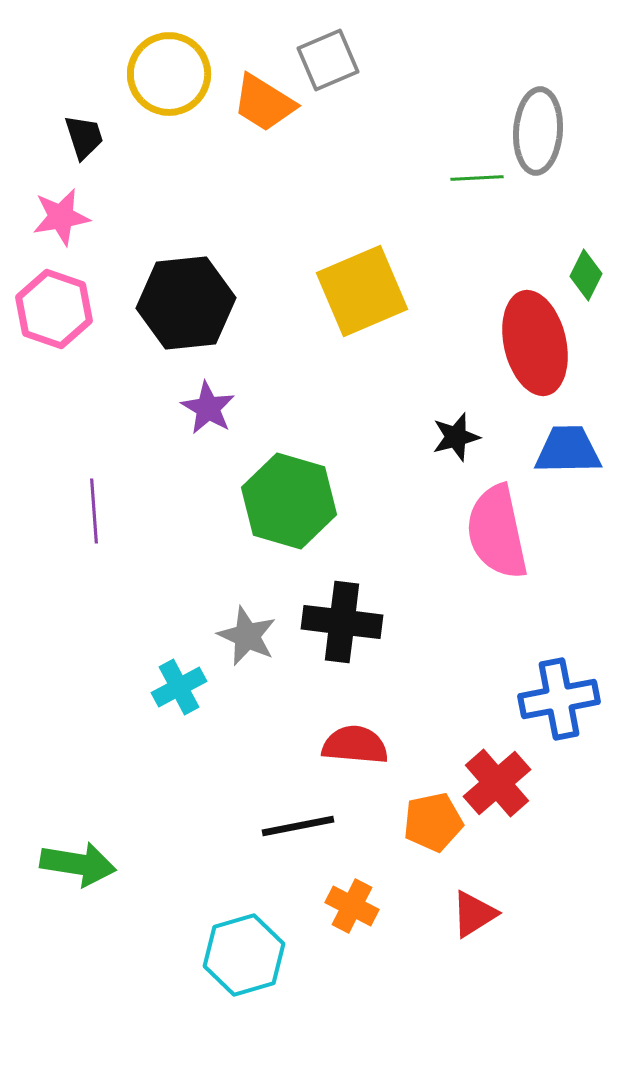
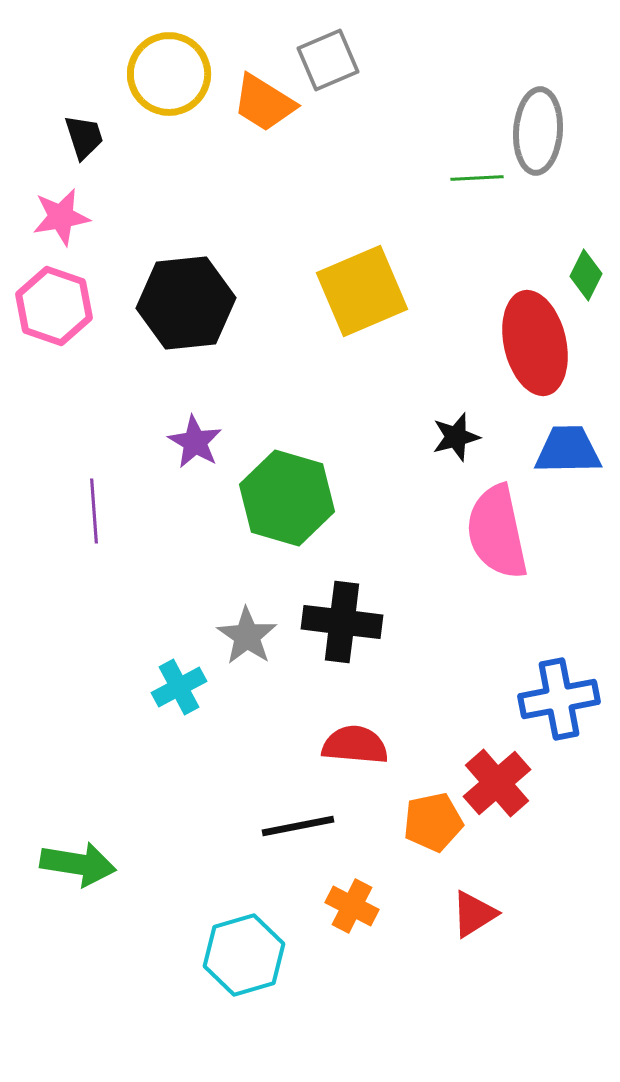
pink hexagon: moved 3 px up
purple star: moved 13 px left, 34 px down
green hexagon: moved 2 px left, 3 px up
gray star: rotated 10 degrees clockwise
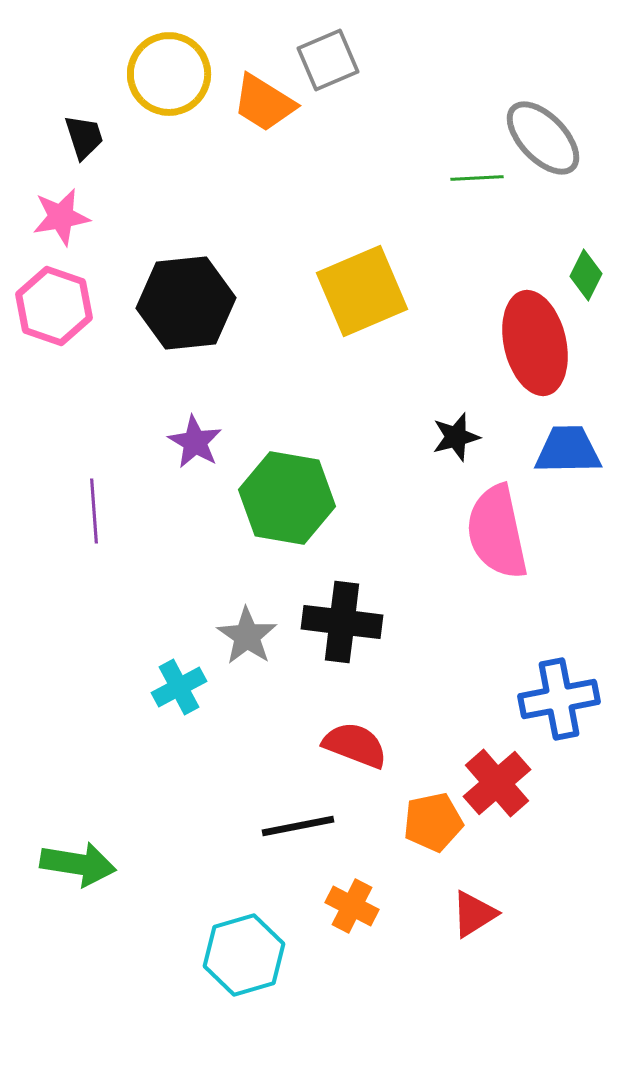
gray ellipse: moved 5 px right, 7 px down; rotated 48 degrees counterclockwise
green hexagon: rotated 6 degrees counterclockwise
red semicircle: rotated 16 degrees clockwise
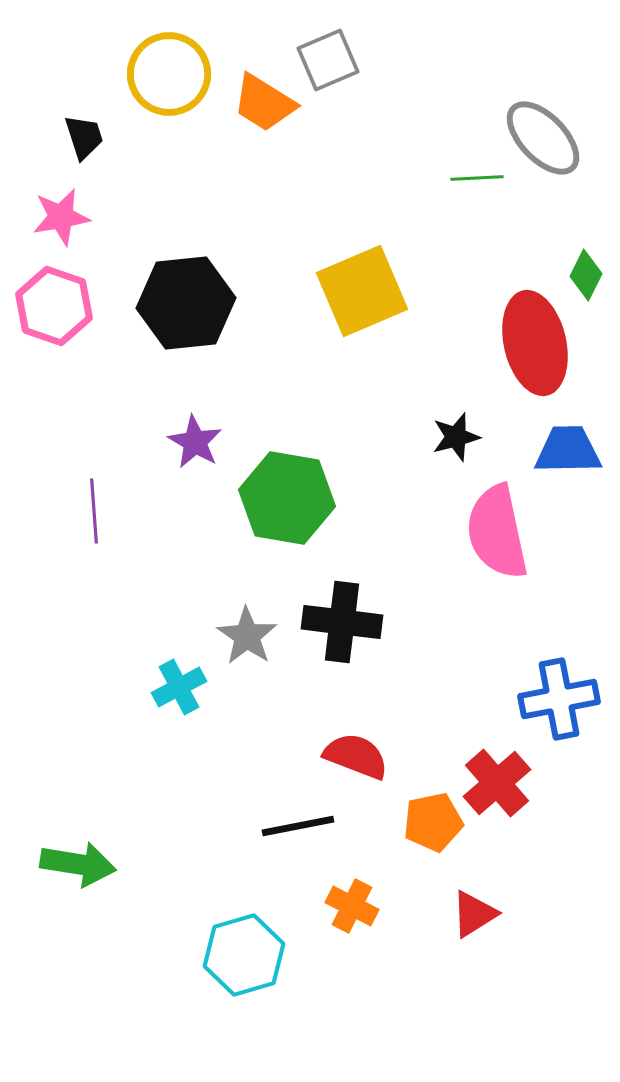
red semicircle: moved 1 px right, 11 px down
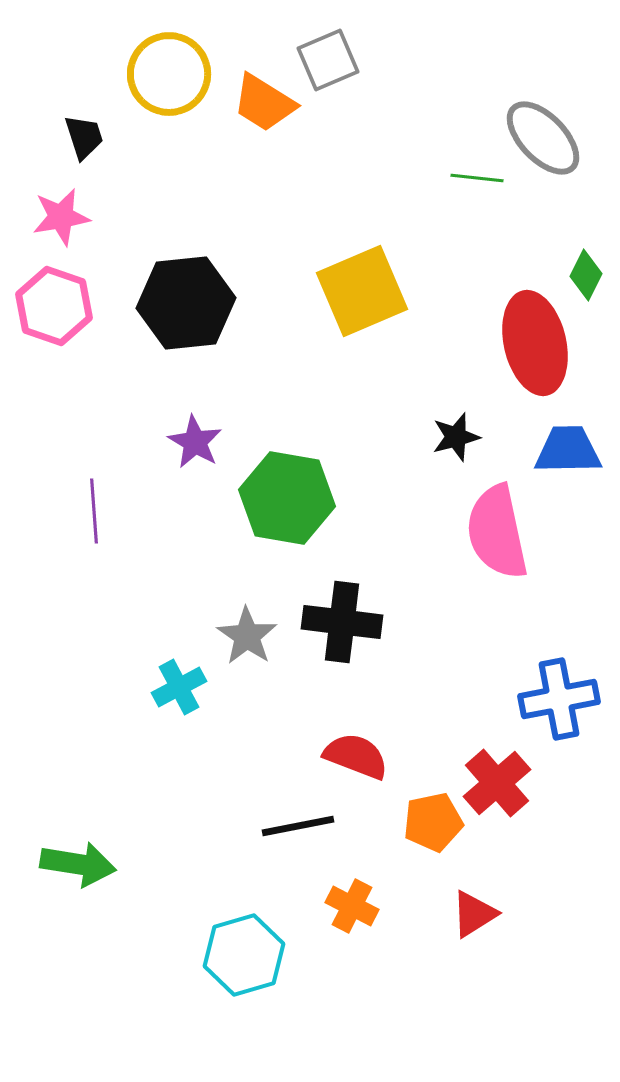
green line: rotated 9 degrees clockwise
